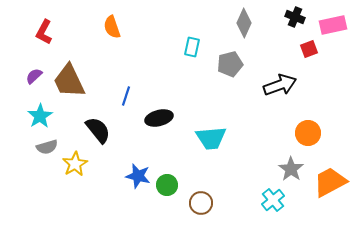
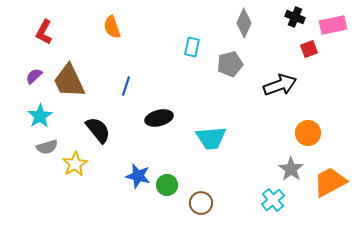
blue line: moved 10 px up
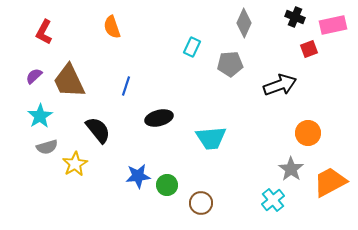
cyan rectangle: rotated 12 degrees clockwise
gray pentagon: rotated 10 degrees clockwise
blue star: rotated 20 degrees counterclockwise
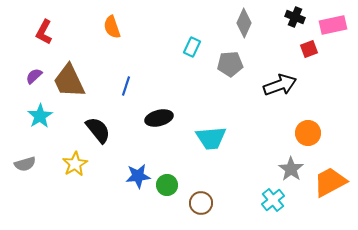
gray semicircle: moved 22 px left, 17 px down
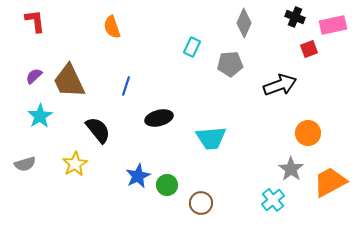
red L-shape: moved 9 px left, 11 px up; rotated 145 degrees clockwise
blue star: rotated 20 degrees counterclockwise
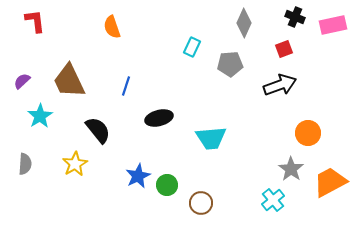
red square: moved 25 px left
purple semicircle: moved 12 px left, 5 px down
gray semicircle: rotated 70 degrees counterclockwise
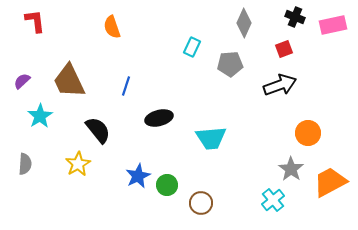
yellow star: moved 3 px right
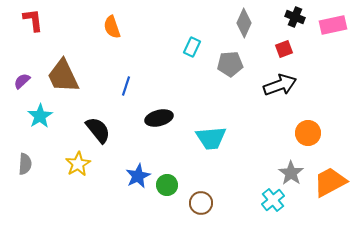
red L-shape: moved 2 px left, 1 px up
brown trapezoid: moved 6 px left, 5 px up
gray star: moved 4 px down
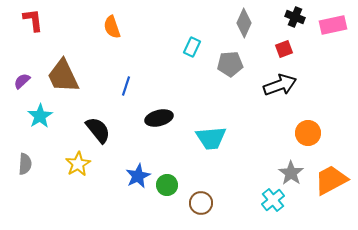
orange trapezoid: moved 1 px right, 2 px up
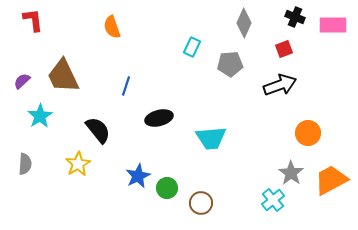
pink rectangle: rotated 12 degrees clockwise
green circle: moved 3 px down
